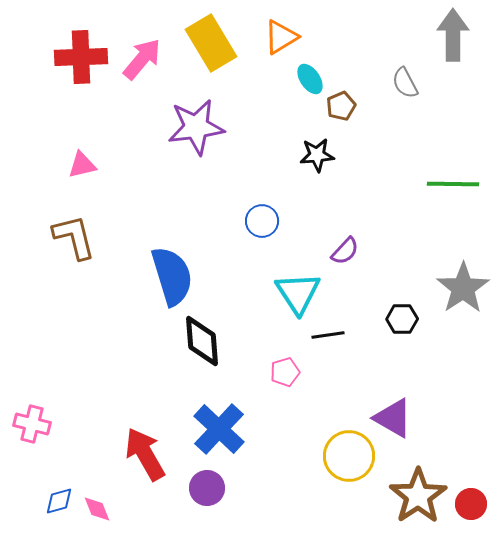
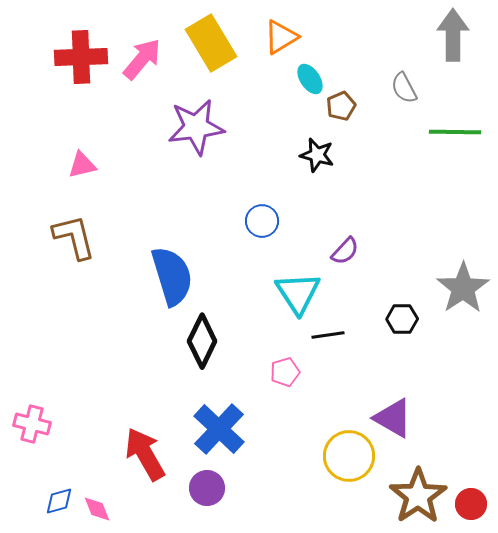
gray semicircle: moved 1 px left, 5 px down
black star: rotated 20 degrees clockwise
green line: moved 2 px right, 52 px up
black diamond: rotated 30 degrees clockwise
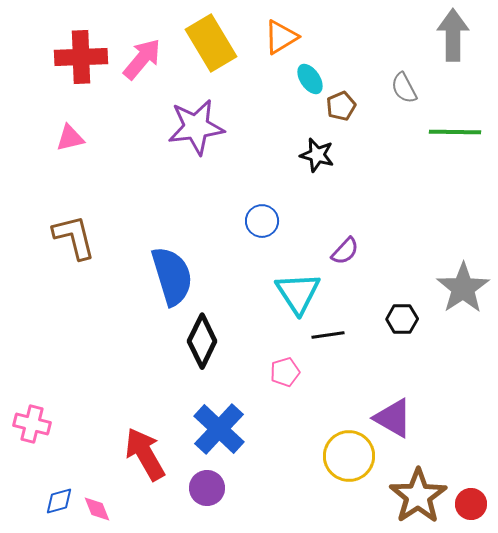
pink triangle: moved 12 px left, 27 px up
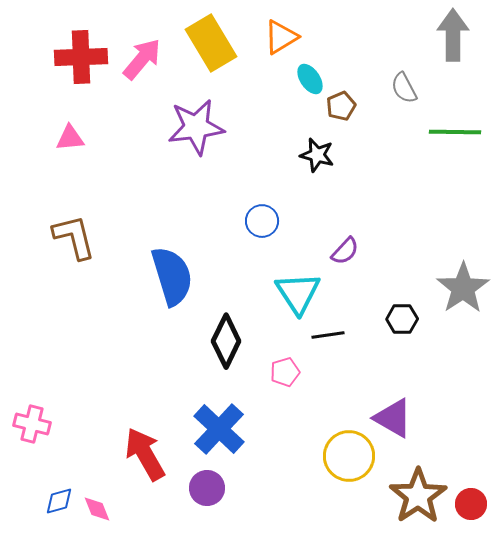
pink triangle: rotated 8 degrees clockwise
black diamond: moved 24 px right
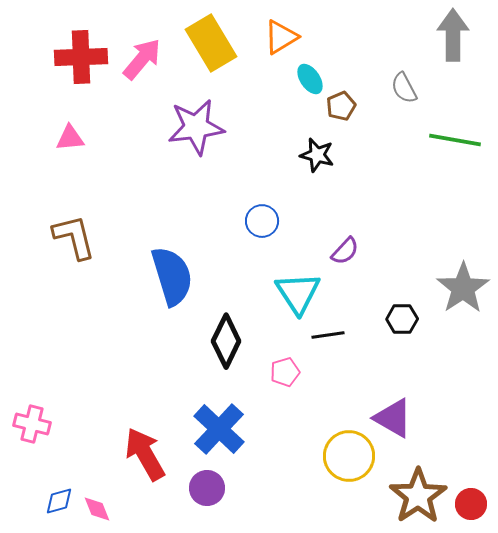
green line: moved 8 px down; rotated 9 degrees clockwise
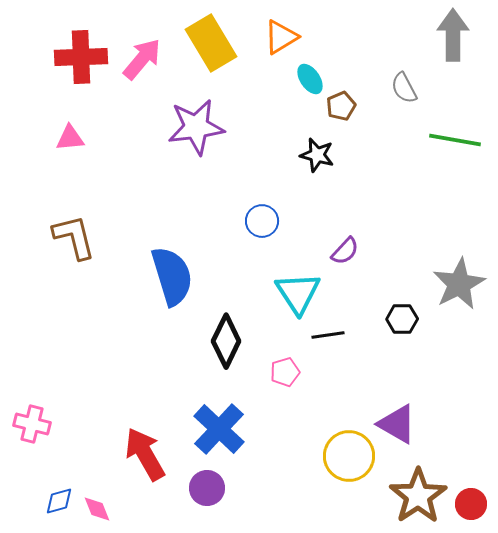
gray star: moved 4 px left, 4 px up; rotated 6 degrees clockwise
purple triangle: moved 4 px right, 6 px down
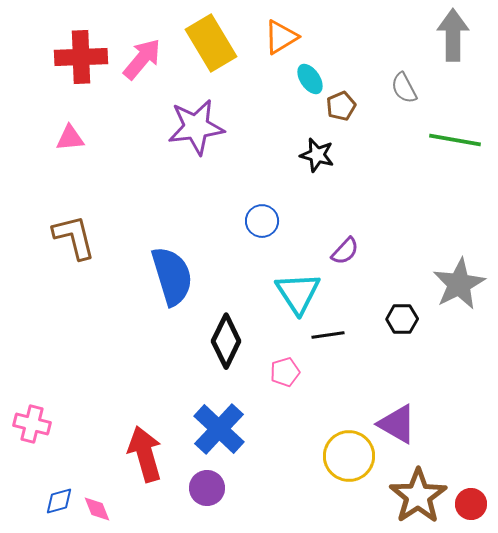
red arrow: rotated 14 degrees clockwise
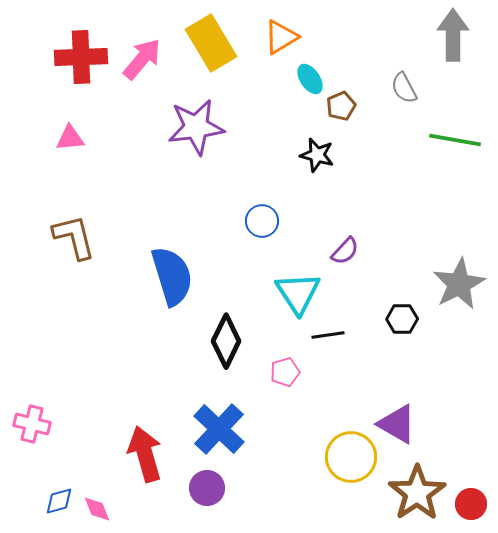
yellow circle: moved 2 px right, 1 px down
brown star: moved 1 px left, 3 px up
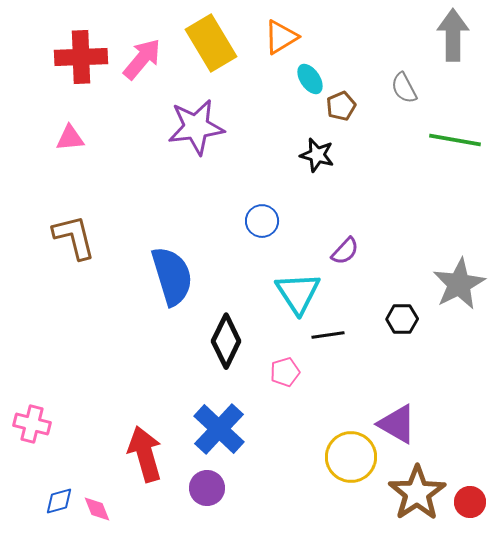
red circle: moved 1 px left, 2 px up
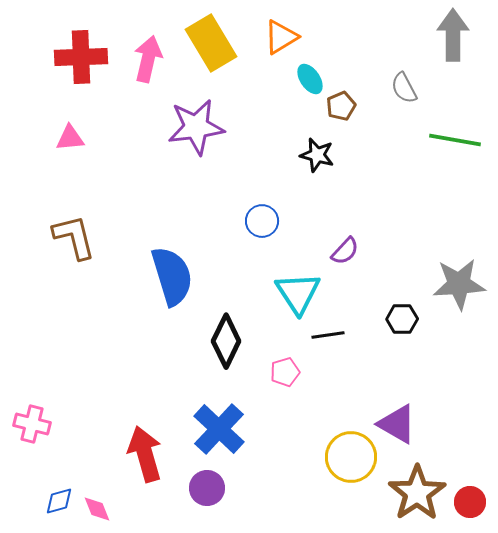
pink arrow: moved 6 px right; rotated 27 degrees counterclockwise
gray star: rotated 24 degrees clockwise
